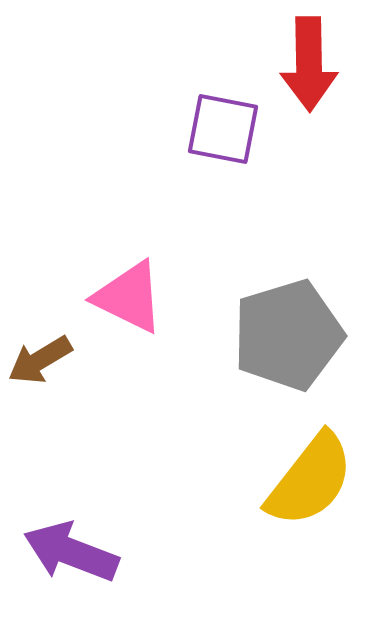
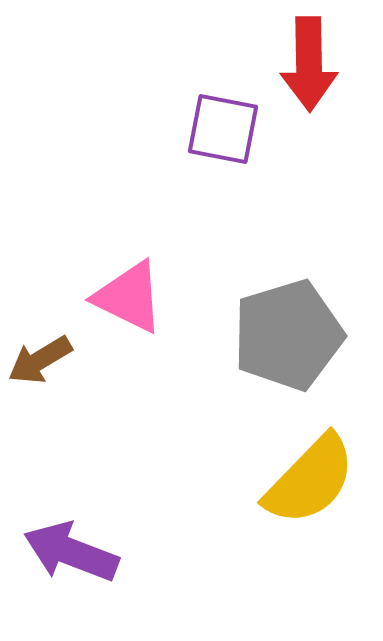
yellow semicircle: rotated 6 degrees clockwise
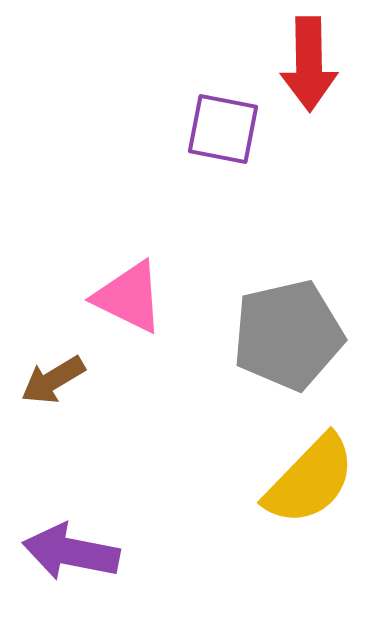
gray pentagon: rotated 4 degrees clockwise
brown arrow: moved 13 px right, 20 px down
purple arrow: rotated 10 degrees counterclockwise
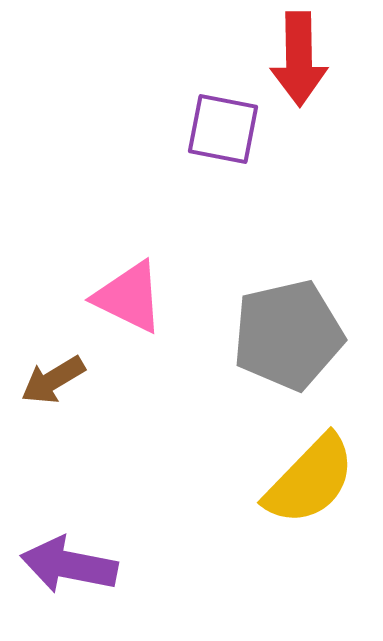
red arrow: moved 10 px left, 5 px up
purple arrow: moved 2 px left, 13 px down
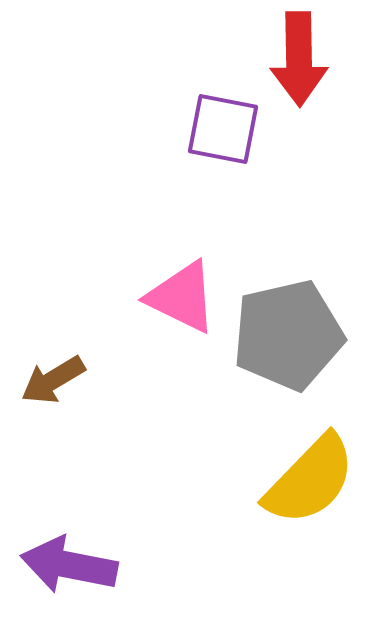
pink triangle: moved 53 px right
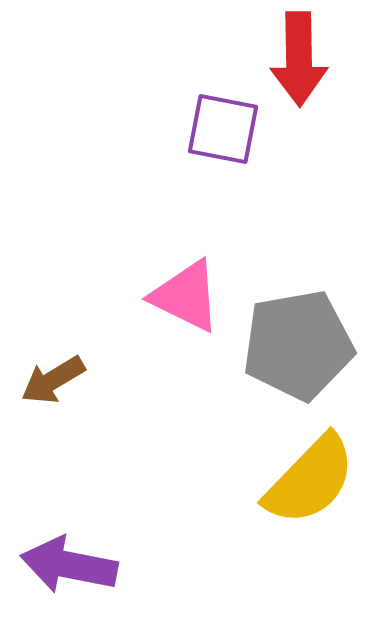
pink triangle: moved 4 px right, 1 px up
gray pentagon: moved 10 px right, 10 px down; rotated 3 degrees clockwise
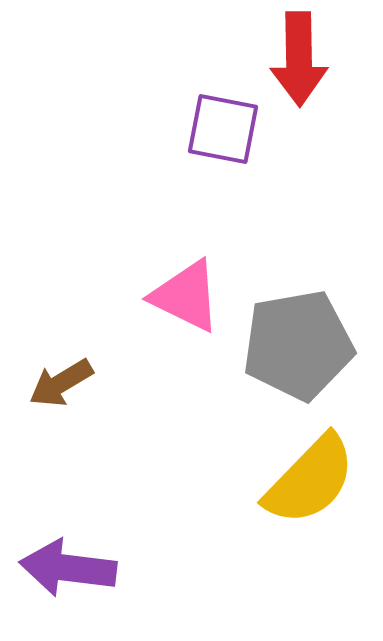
brown arrow: moved 8 px right, 3 px down
purple arrow: moved 1 px left, 3 px down; rotated 4 degrees counterclockwise
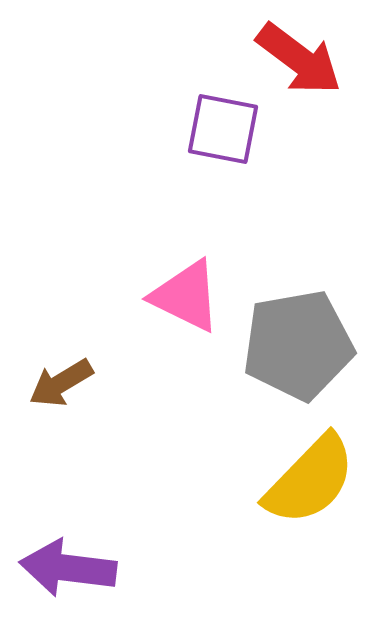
red arrow: rotated 52 degrees counterclockwise
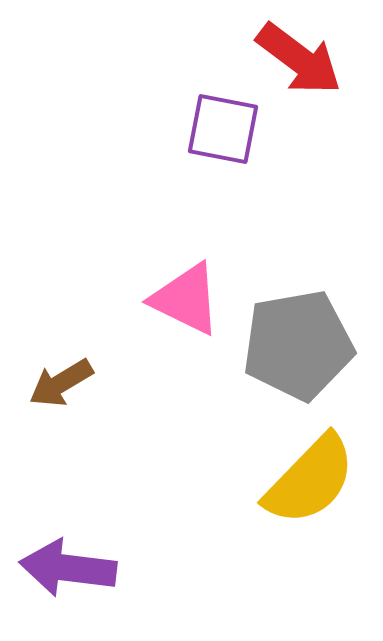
pink triangle: moved 3 px down
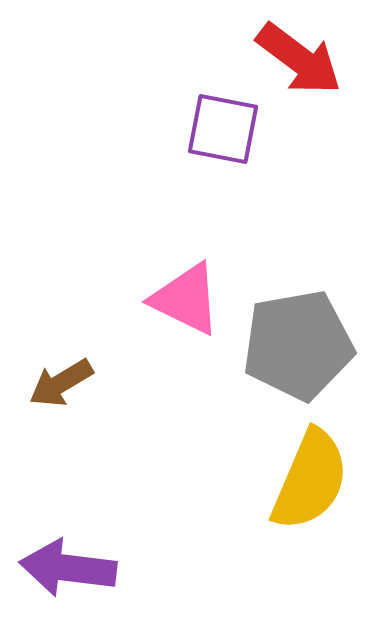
yellow semicircle: rotated 21 degrees counterclockwise
